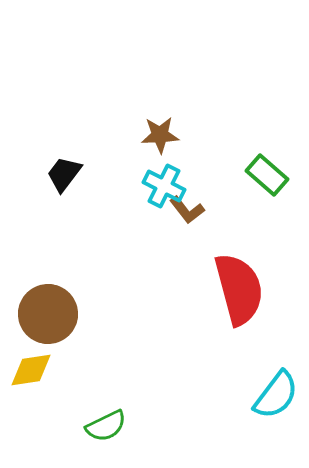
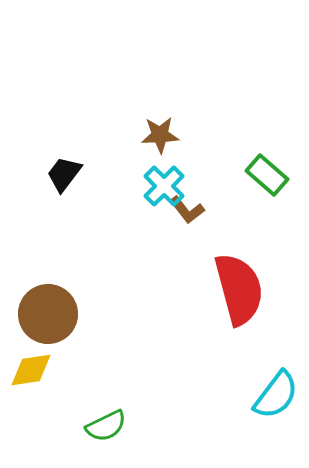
cyan cross: rotated 18 degrees clockwise
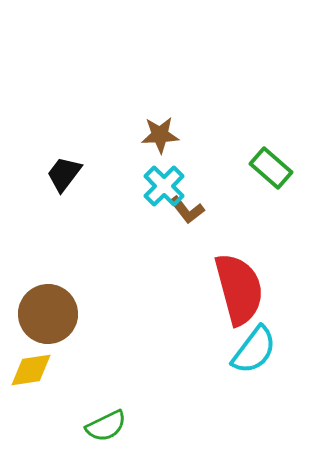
green rectangle: moved 4 px right, 7 px up
cyan semicircle: moved 22 px left, 45 px up
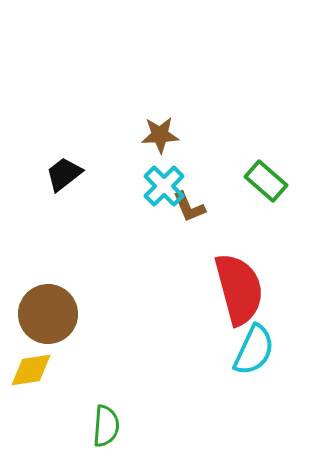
green rectangle: moved 5 px left, 13 px down
black trapezoid: rotated 15 degrees clockwise
brown L-shape: moved 2 px right, 3 px up; rotated 15 degrees clockwise
cyan semicircle: rotated 12 degrees counterclockwise
green semicircle: rotated 60 degrees counterclockwise
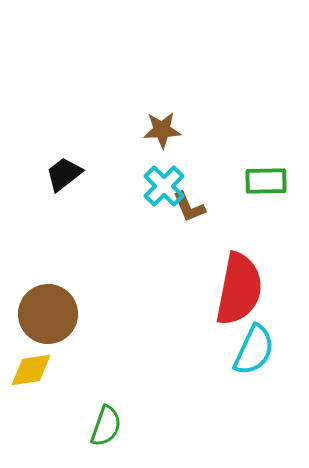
brown star: moved 2 px right, 5 px up
green rectangle: rotated 42 degrees counterclockwise
red semicircle: rotated 26 degrees clockwise
green semicircle: rotated 15 degrees clockwise
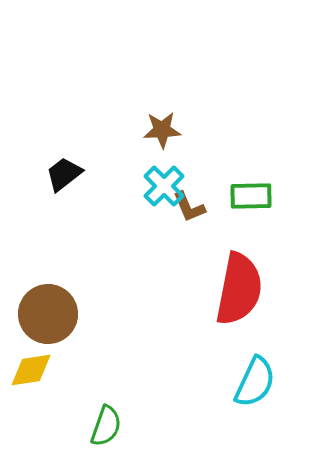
green rectangle: moved 15 px left, 15 px down
cyan semicircle: moved 1 px right, 32 px down
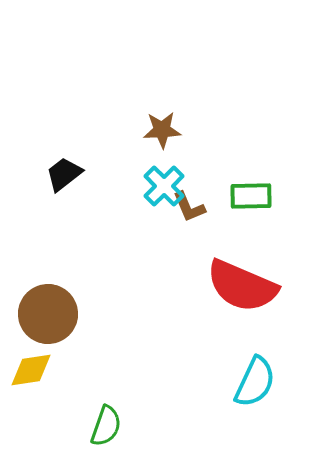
red semicircle: moved 3 px right, 3 px up; rotated 102 degrees clockwise
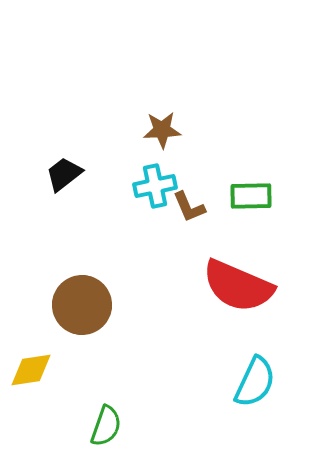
cyan cross: moved 9 px left; rotated 33 degrees clockwise
red semicircle: moved 4 px left
brown circle: moved 34 px right, 9 px up
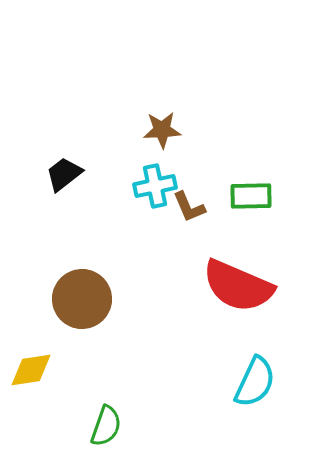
brown circle: moved 6 px up
